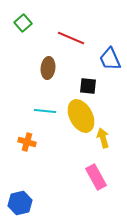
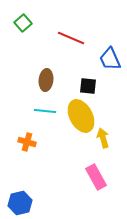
brown ellipse: moved 2 px left, 12 px down
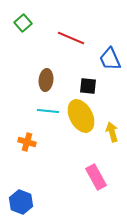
cyan line: moved 3 px right
yellow arrow: moved 9 px right, 6 px up
blue hexagon: moved 1 px right, 1 px up; rotated 25 degrees counterclockwise
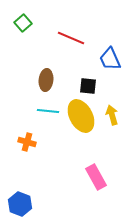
yellow arrow: moved 17 px up
blue hexagon: moved 1 px left, 2 px down
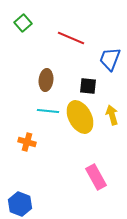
blue trapezoid: rotated 45 degrees clockwise
yellow ellipse: moved 1 px left, 1 px down
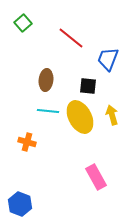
red line: rotated 16 degrees clockwise
blue trapezoid: moved 2 px left
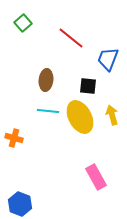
orange cross: moved 13 px left, 4 px up
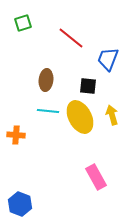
green square: rotated 24 degrees clockwise
orange cross: moved 2 px right, 3 px up; rotated 12 degrees counterclockwise
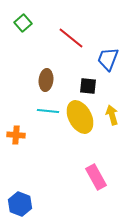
green square: rotated 24 degrees counterclockwise
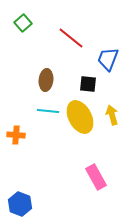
black square: moved 2 px up
